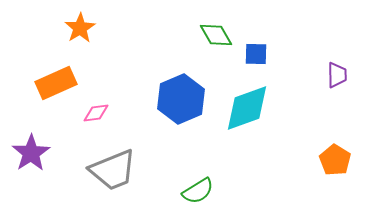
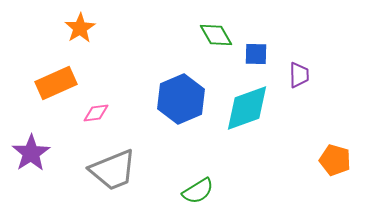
purple trapezoid: moved 38 px left
orange pentagon: rotated 16 degrees counterclockwise
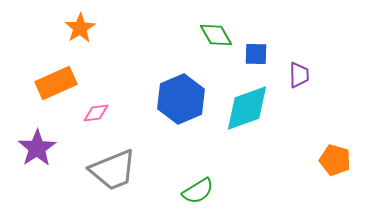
purple star: moved 6 px right, 5 px up
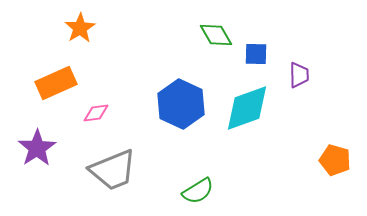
blue hexagon: moved 5 px down; rotated 12 degrees counterclockwise
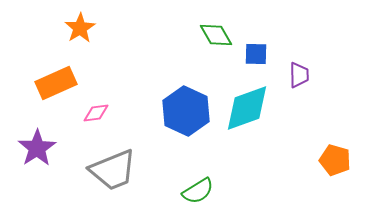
blue hexagon: moved 5 px right, 7 px down
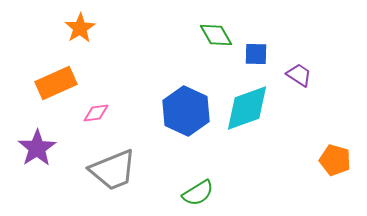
purple trapezoid: rotated 56 degrees counterclockwise
green semicircle: moved 2 px down
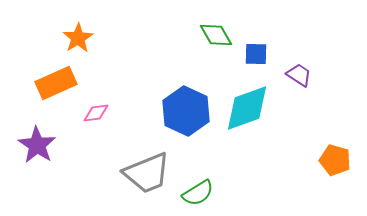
orange star: moved 2 px left, 10 px down
purple star: moved 3 px up; rotated 6 degrees counterclockwise
gray trapezoid: moved 34 px right, 3 px down
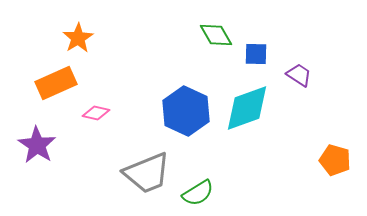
pink diamond: rotated 20 degrees clockwise
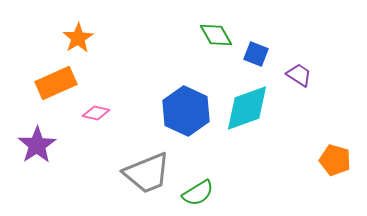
blue square: rotated 20 degrees clockwise
purple star: rotated 6 degrees clockwise
